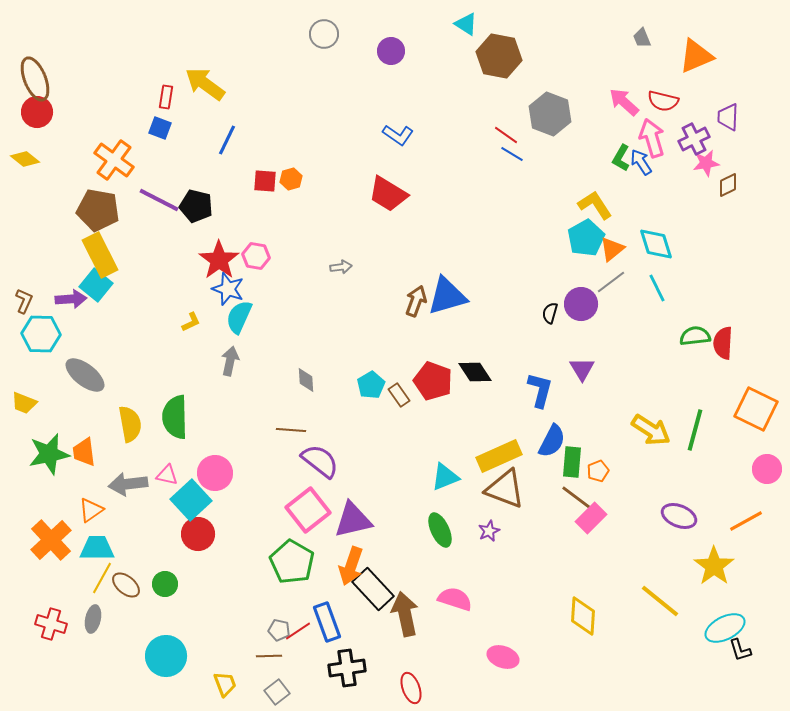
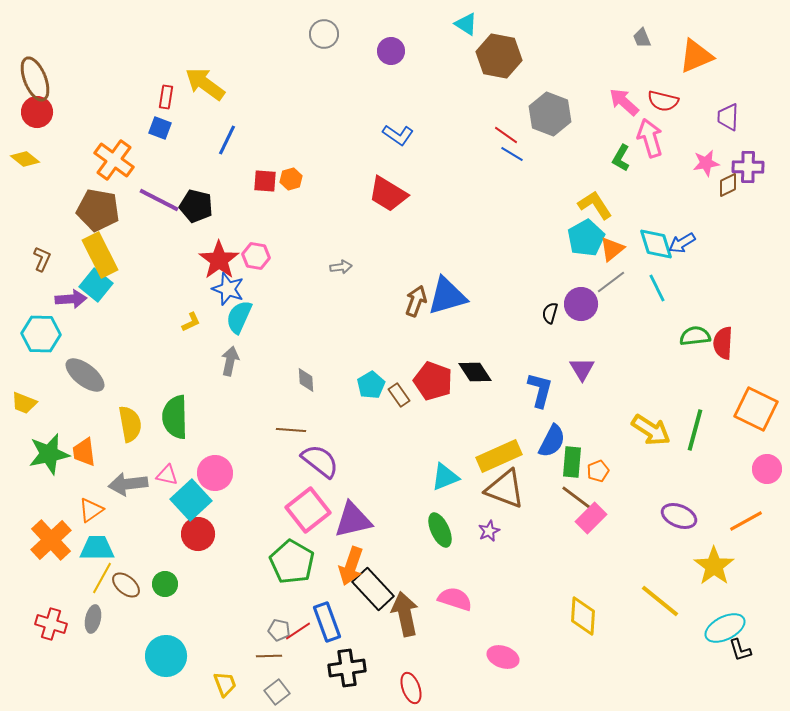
pink arrow at (652, 138): moved 2 px left
purple cross at (694, 139): moved 54 px right, 28 px down; rotated 28 degrees clockwise
blue arrow at (641, 162): moved 41 px right, 81 px down; rotated 88 degrees counterclockwise
brown L-shape at (24, 301): moved 18 px right, 42 px up
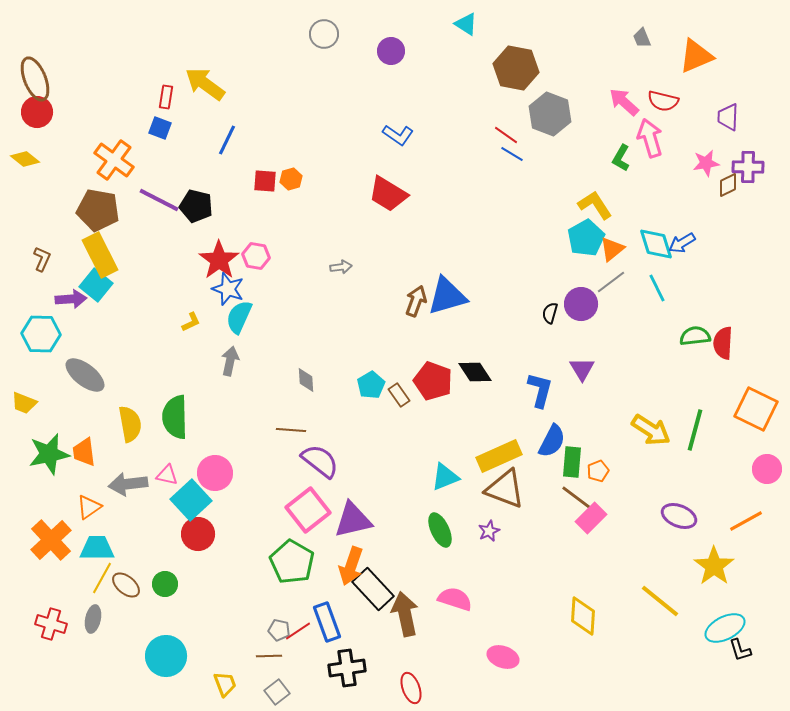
brown hexagon at (499, 56): moved 17 px right, 12 px down
orange triangle at (91, 510): moved 2 px left, 3 px up
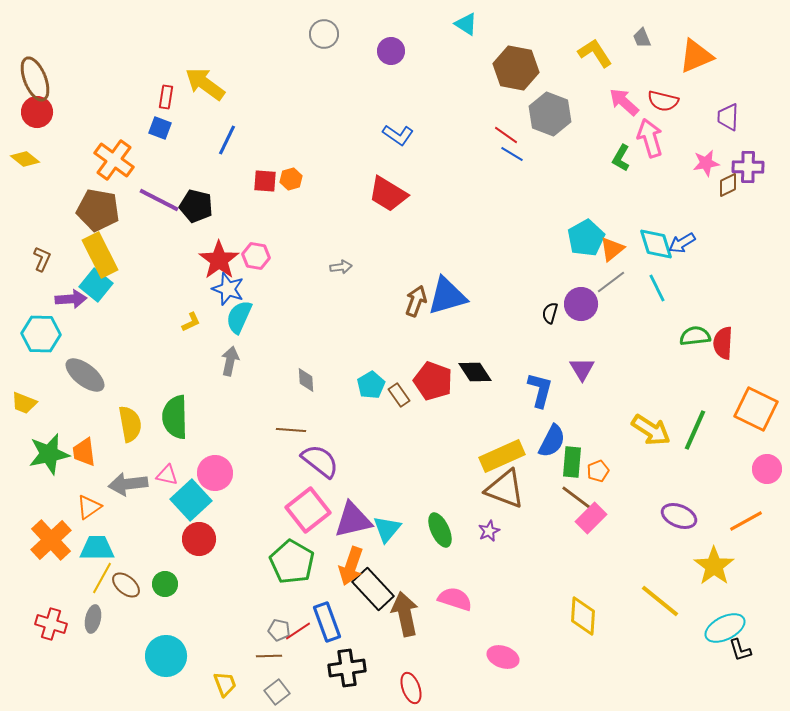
yellow L-shape at (595, 205): moved 152 px up
green line at (695, 430): rotated 9 degrees clockwise
yellow rectangle at (499, 456): moved 3 px right
cyan triangle at (445, 477): moved 58 px left, 52 px down; rotated 28 degrees counterclockwise
red circle at (198, 534): moved 1 px right, 5 px down
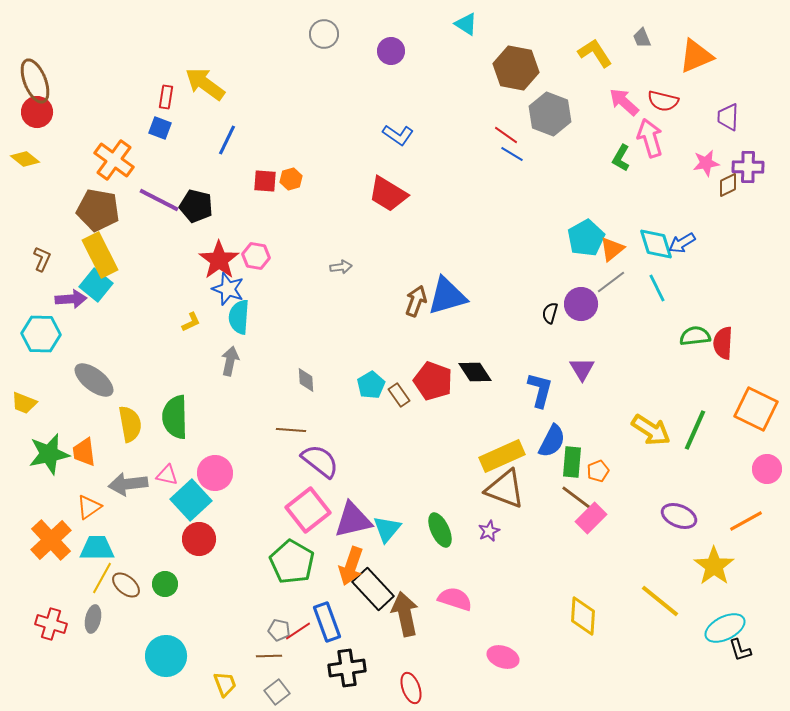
brown ellipse at (35, 79): moved 2 px down
cyan semicircle at (239, 317): rotated 20 degrees counterclockwise
gray ellipse at (85, 375): moved 9 px right, 5 px down
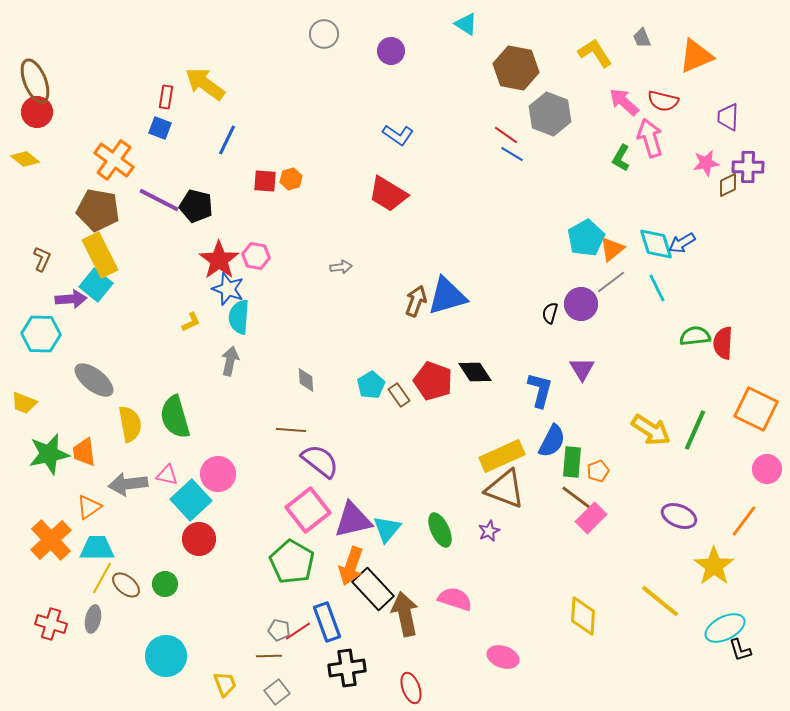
green semicircle at (175, 417): rotated 15 degrees counterclockwise
pink circle at (215, 473): moved 3 px right, 1 px down
orange line at (746, 521): moved 2 px left; rotated 24 degrees counterclockwise
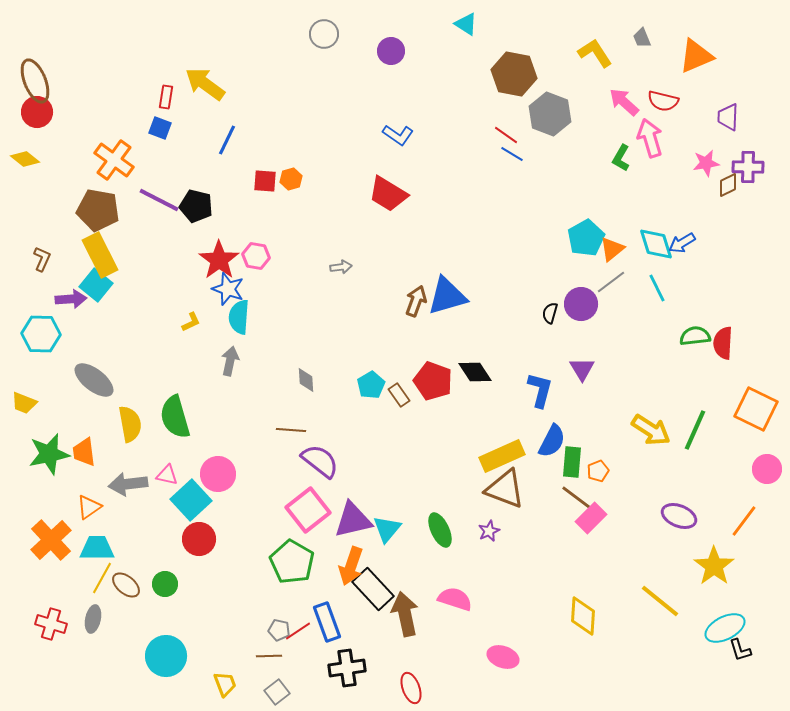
brown hexagon at (516, 68): moved 2 px left, 6 px down
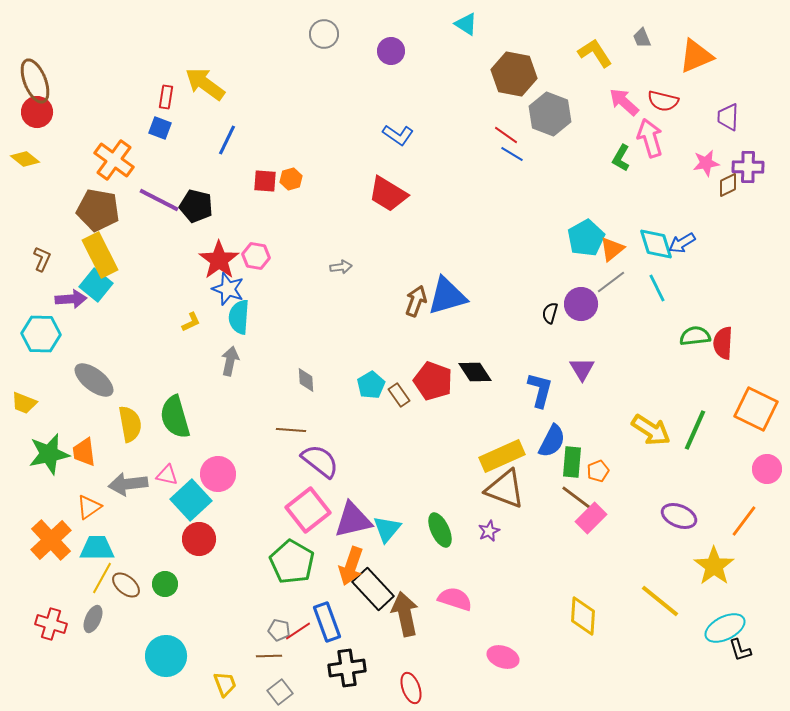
gray ellipse at (93, 619): rotated 12 degrees clockwise
gray square at (277, 692): moved 3 px right
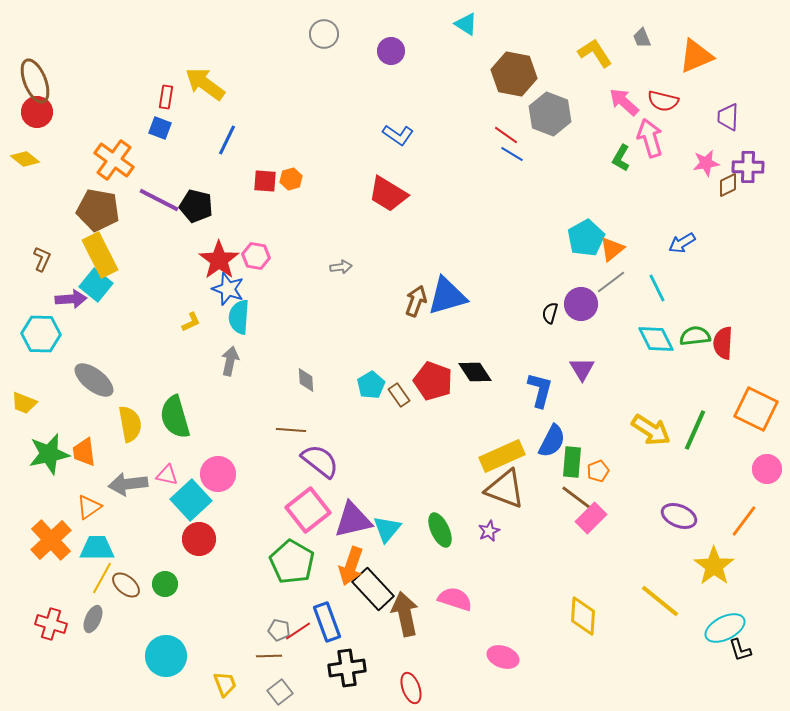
cyan diamond at (656, 244): moved 95 px down; rotated 9 degrees counterclockwise
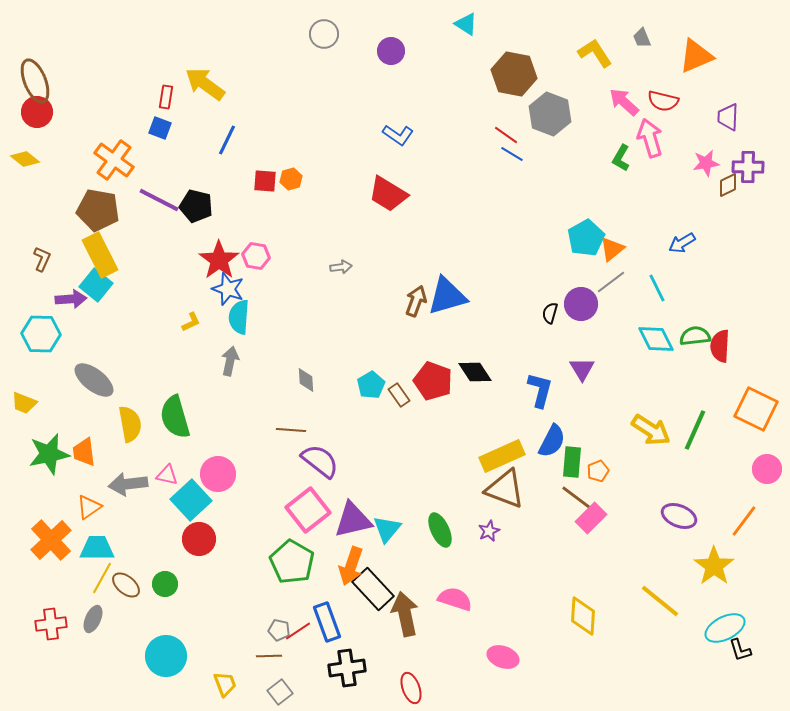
red semicircle at (723, 343): moved 3 px left, 3 px down
red cross at (51, 624): rotated 24 degrees counterclockwise
